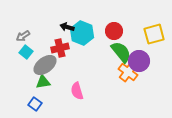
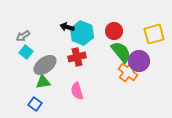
red cross: moved 17 px right, 9 px down
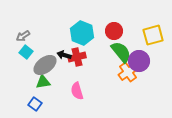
black arrow: moved 3 px left, 28 px down
yellow square: moved 1 px left, 1 px down
orange cross: rotated 18 degrees clockwise
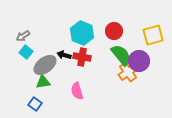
green semicircle: moved 3 px down
red cross: moved 5 px right; rotated 24 degrees clockwise
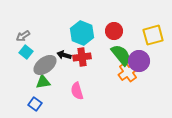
red cross: rotated 18 degrees counterclockwise
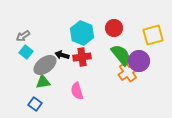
red circle: moved 3 px up
black arrow: moved 2 px left
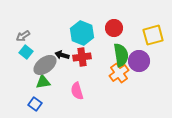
green semicircle: rotated 30 degrees clockwise
orange cross: moved 9 px left, 1 px down
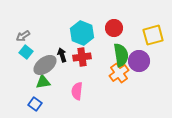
black arrow: rotated 56 degrees clockwise
pink semicircle: rotated 24 degrees clockwise
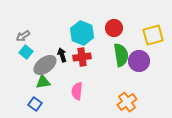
orange cross: moved 8 px right, 29 px down
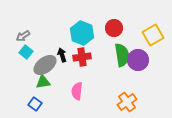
yellow square: rotated 15 degrees counterclockwise
green semicircle: moved 1 px right
purple circle: moved 1 px left, 1 px up
